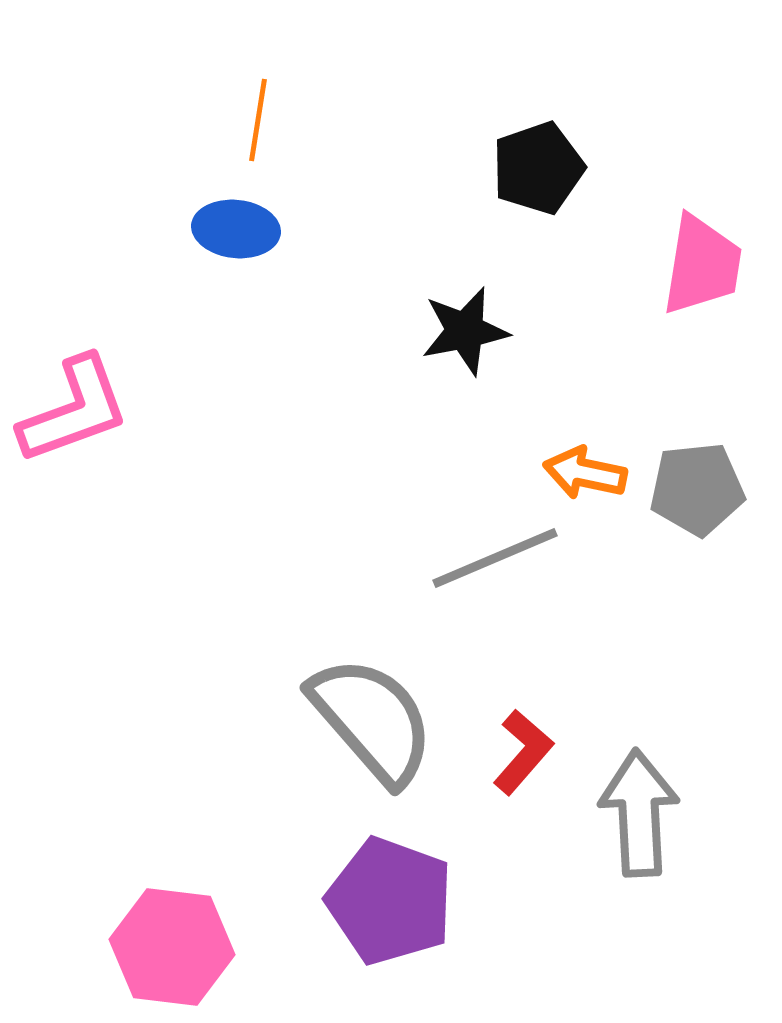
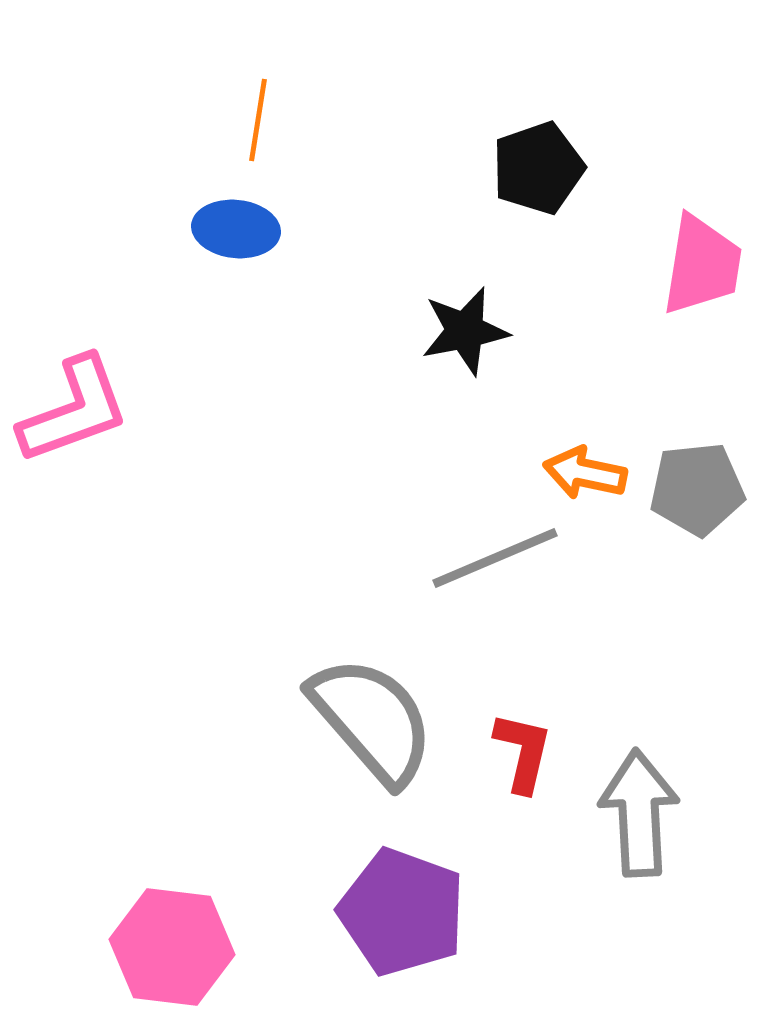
red L-shape: rotated 28 degrees counterclockwise
purple pentagon: moved 12 px right, 11 px down
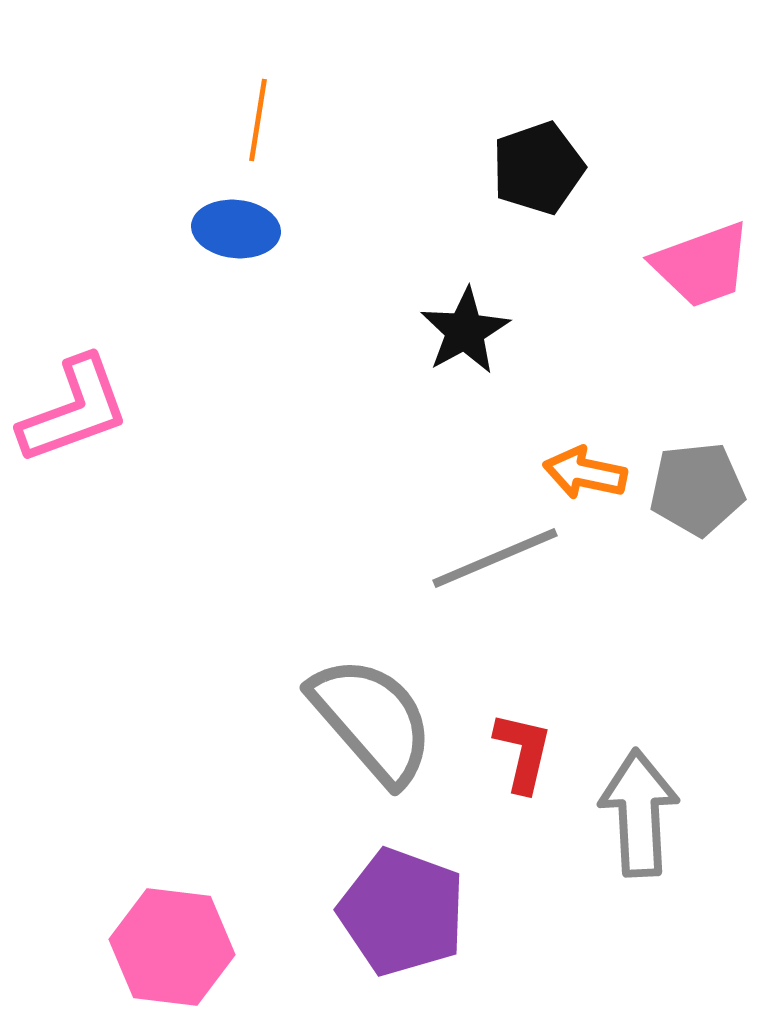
pink trapezoid: rotated 61 degrees clockwise
black star: rotated 18 degrees counterclockwise
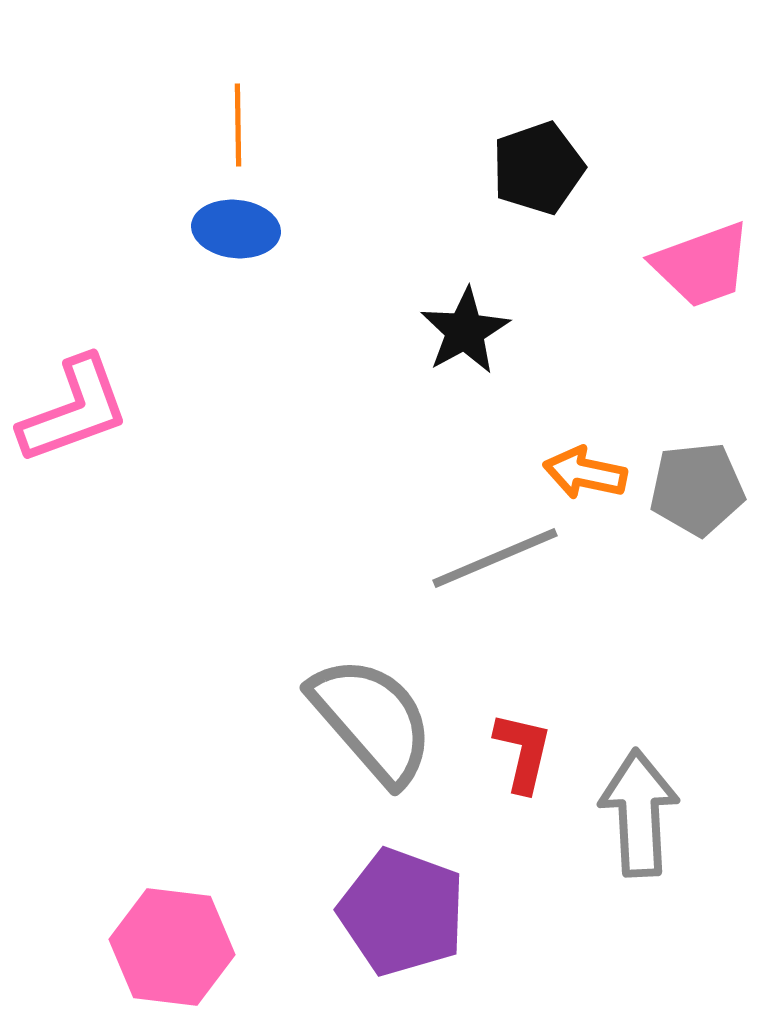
orange line: moved 20 px left, 5 px down; rotated 10 degrees counterclockwise
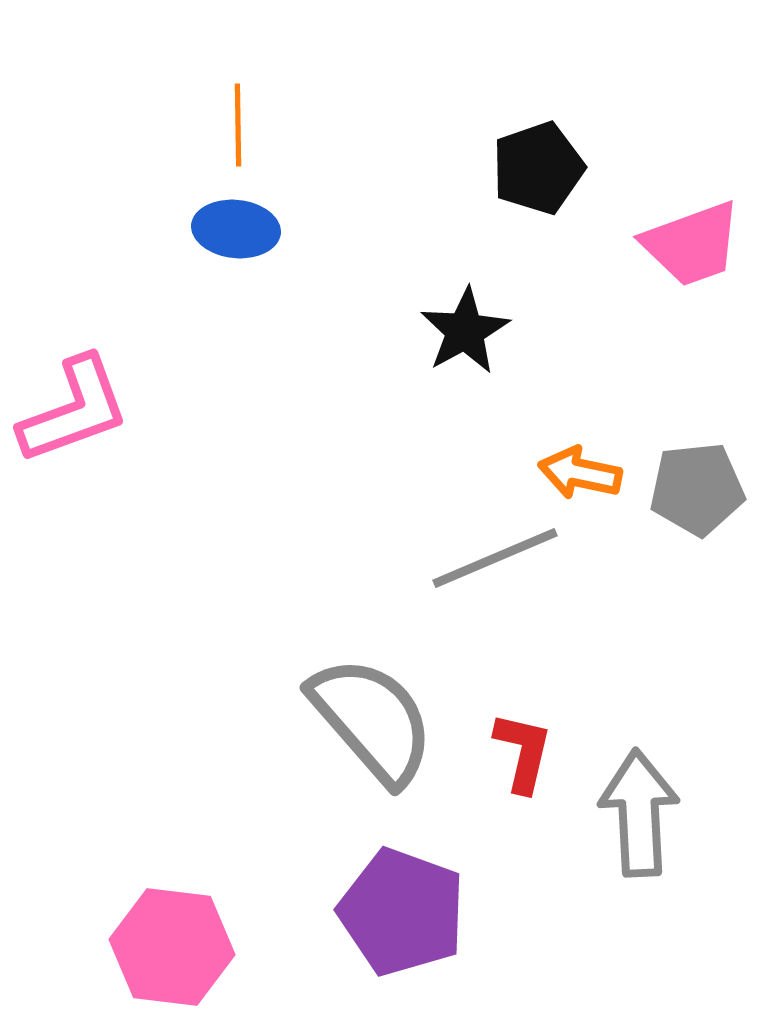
pink trapezoid: moved 10 px left, 21 px up
orange arrow: moved 5 px left
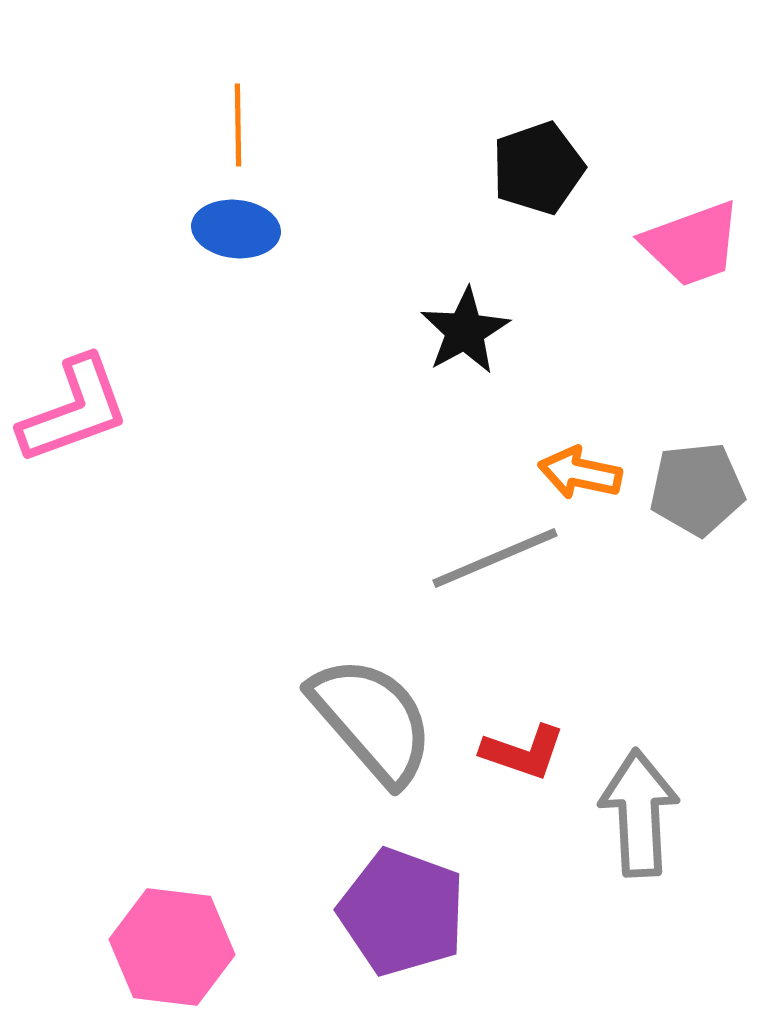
red L-shape: rotated 96 degrees clockwise
